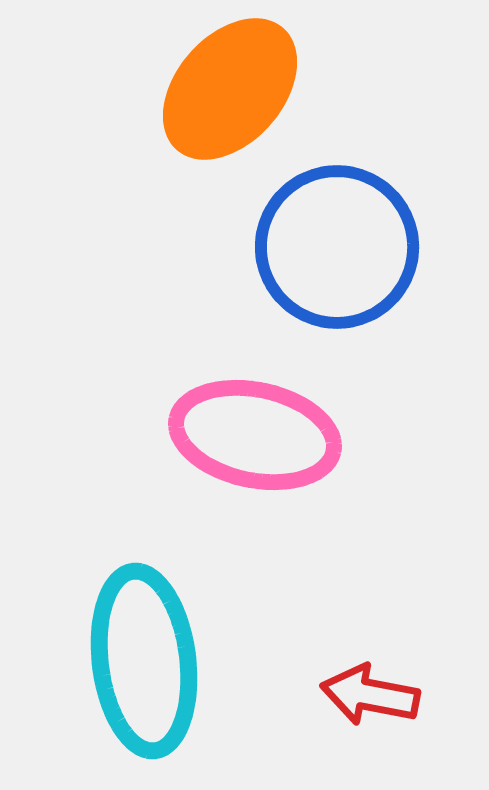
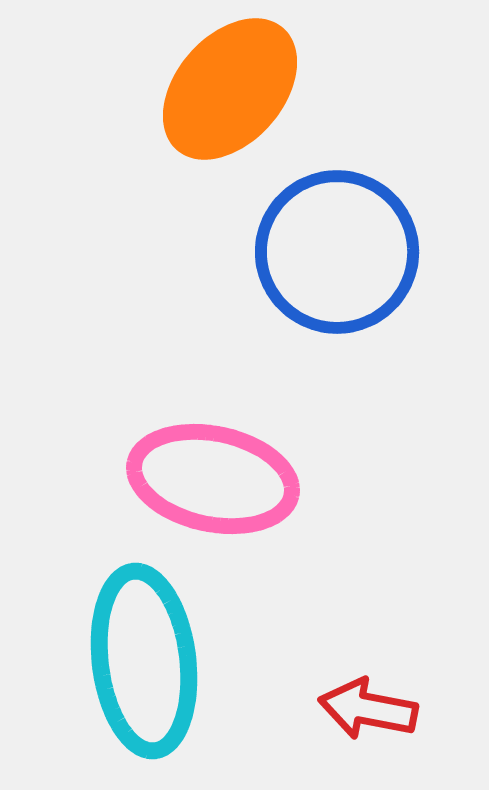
blue circle: moved 5 px down
pink ellipse: moved 42 px left, 44 px down
red arrow: moved 2 px left, 14 px down
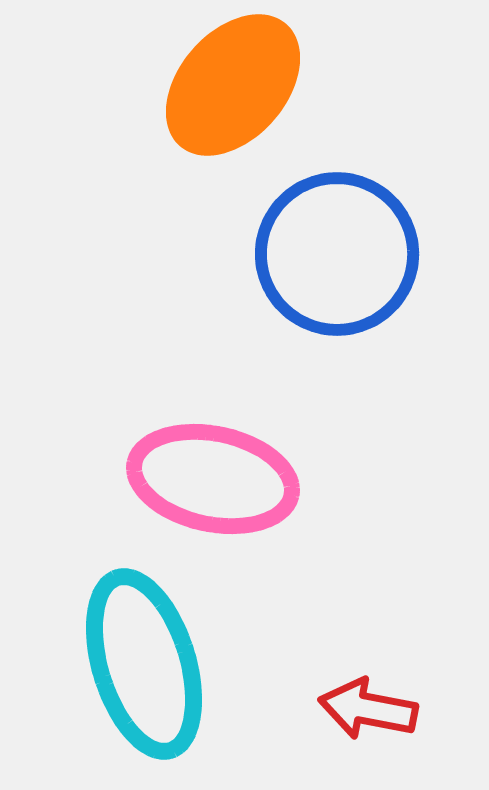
orange ellipse: moved 3 px right, 4 px up
blue circle: moved 2 px down
cyan ellipse: moved 3 px down; rotated 10 degrees counterclockwise
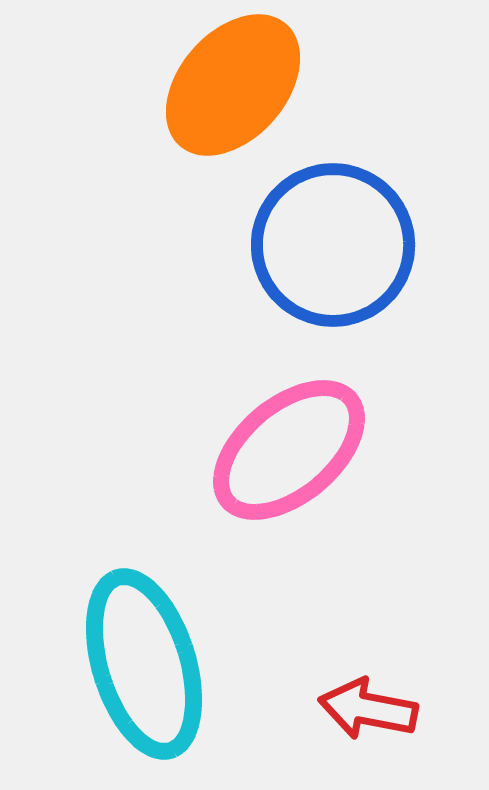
blue circle: moved 4 px left, 9 px up
pink ellipse: moved 76 px right, 29 px up; rotated 52 degrees counterclockwise
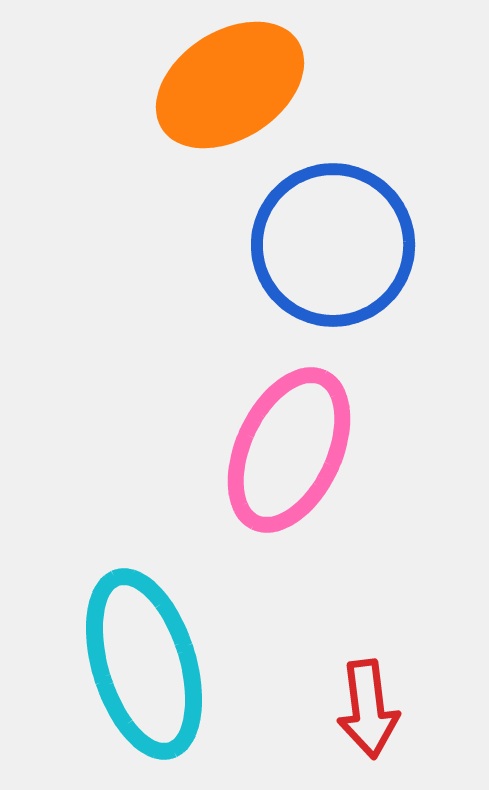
orange ellipse: moved 3 px left; rotated 16 degrees clockwise
pink ellipse: rotated 25 degrees counterclockwise
red arrow: rotated 108 degrees counterclockwise
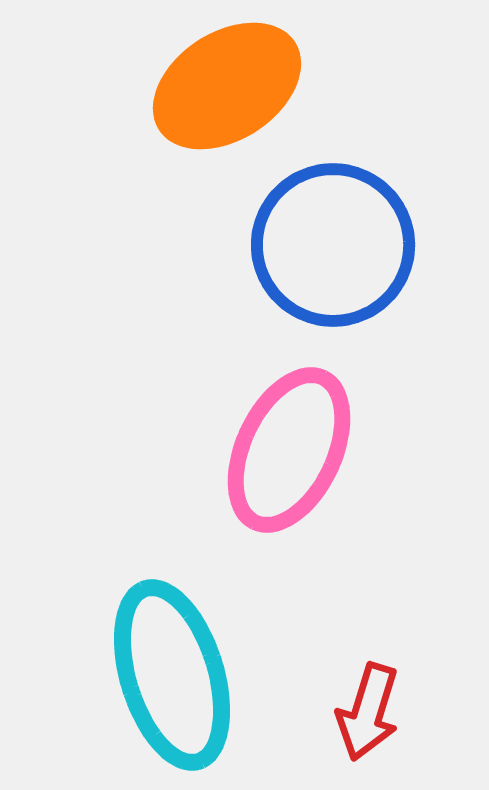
orange ellipse: moved 3 px left, 1 px down
cyan ellipse: moved 28 px right, 11 px down
red arrow: moved 3 px down; rotated 24 degrees clockwise
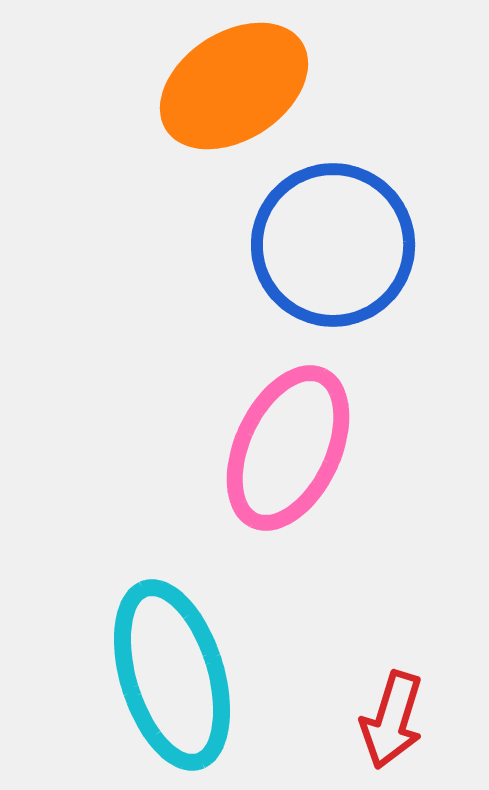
orange ellipse: moved 7 px right
pink ellipse: moved 1 px left, 2 px up
red arrow: moved 24 px right, 8 px down
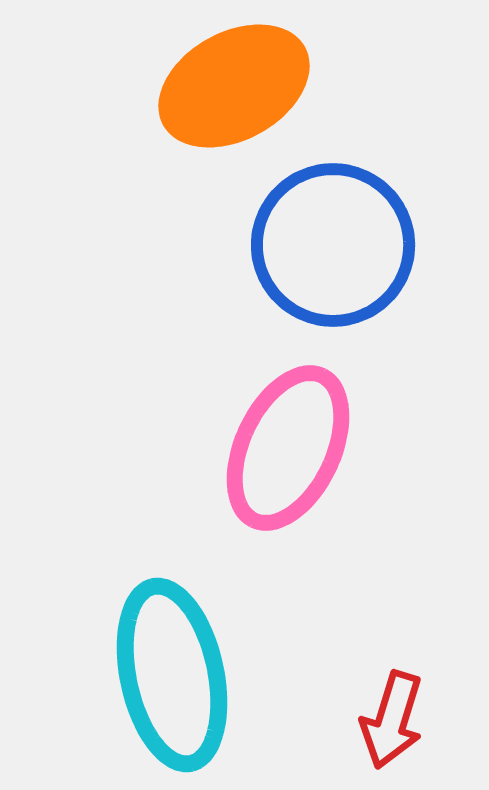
orange ellipse: rotated 4 degrees clockwise
cyan ellipse: rotated 5 degrees clockwise
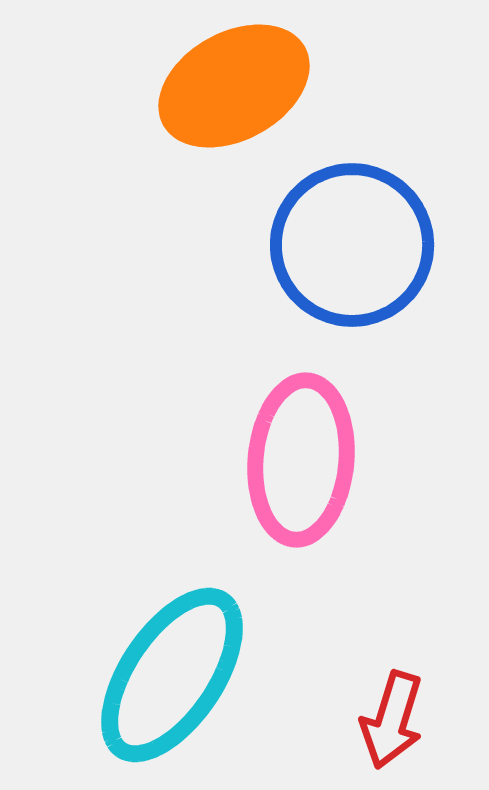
blue circle: moved 19 px right
pink ellipse: moved 13 px right, 12 px down; rotated 20 degrees counterclockwise
cyan ellipse: rotated 46 degrees clockwise
